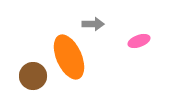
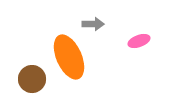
brown circle: moved 1 px left, 3 px down
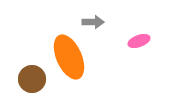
gray arrow: moved 2 px up
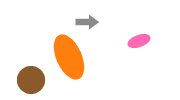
gray arrow: moved 6 px left
brown circle: moved 1 px left, 1 px down
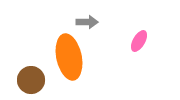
pink ellipse: rotated 40 degrees counterclockwise
orange ellipse: rotated 12 degrees clockwise
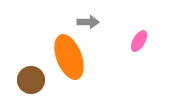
gray arrow: moved 1 px right
orange ellipse: rotated 9 degrees counterclockwise
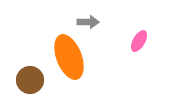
brown circle: moved 1 px left
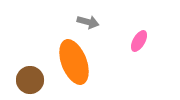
gray arrow: rotated 15 degrees clockwise
orange ellipse: moved 5 px right, 5 px down
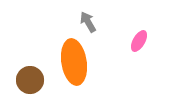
gray arrow: rotated 135 degrees counterclockwise
orange ellipse: rotated 12 degrees clockwise
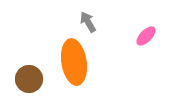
pink ellipse: moved 7 px right, 5 px up; rotated 15 degrees clockwise
brown circle: moved 1 px left, 1 px up
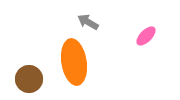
gray arrow: rotated 30 degrees counterclockwise
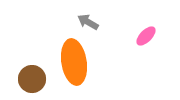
brown circle: moved 3 px right
